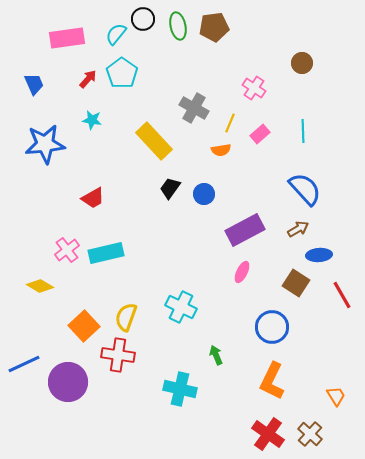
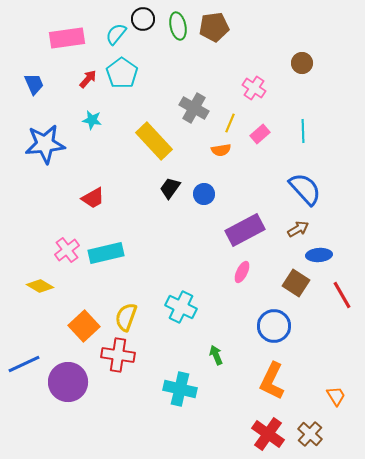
blue circle at (272, 327): moved 2 px right, 1 px up
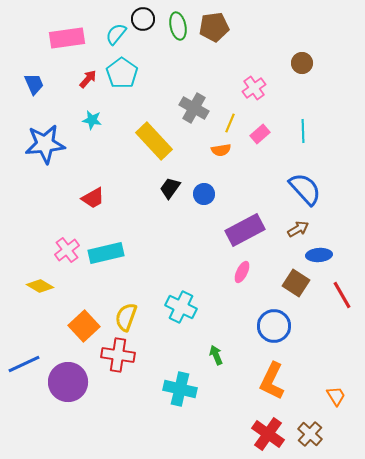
pink cross at (254, 88): rotated 20 degrees clockwise
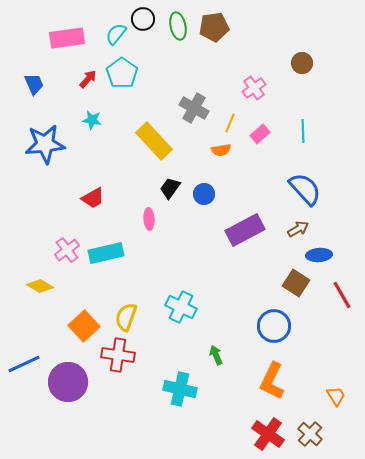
pink ellipse at (242, 272): moved 93 px left, 53 px up; rotated 30 degrees counterclockwise
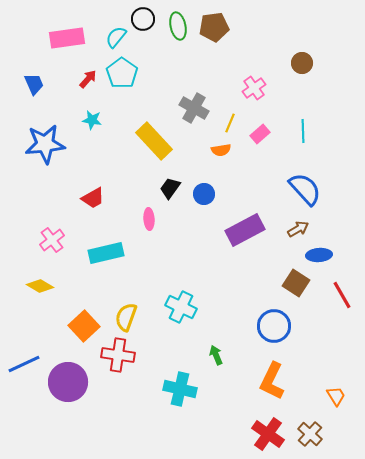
cyan semicircle at (116, 34): moved 3 px down
pink cross at (67, 250): moved 15 px left, 10 px up
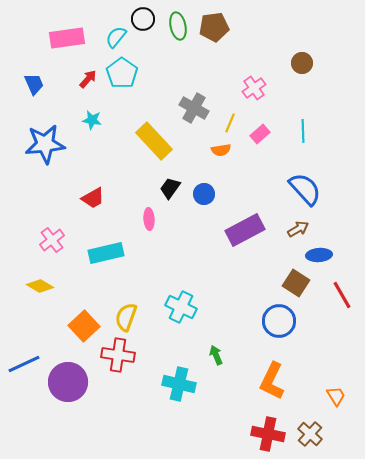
blue circle at (274, 326): moved 5 px right, 5 px up
cyan cross at (180, 389): moved 1 px left, 5 px up
red cross at (268, 434): rotated 24 degrees counterclockwise
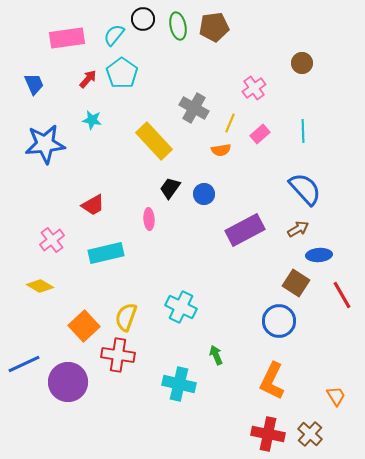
cyan semicircle at (116, 37): moved 2 px left, 2 px up
red trapezoid at (93, 198): moved 7 px down
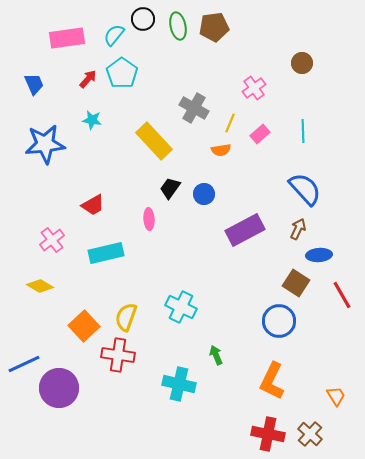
brown arrow at (298, 229): rotated 35 degrees counterclockwise
purple circle at (68, 382): moved 9 px left, 6 px down
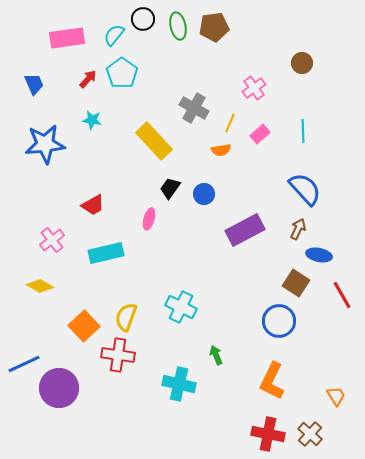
pink ellipse at (149, 219): rotated 20 degrees clockwise
blue ellipse at (319, 255): rotated 15 degrees clockwise
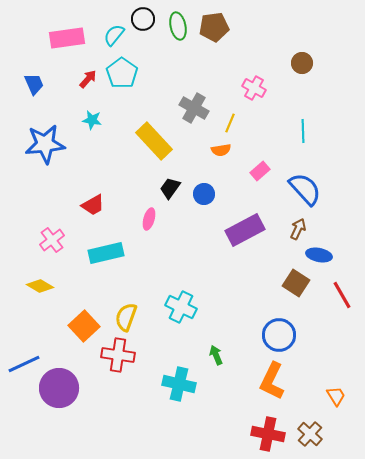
pink cross at (254, 88): rotated 25 degrees counterclockwise
pink rectangle at (260, 134): moved 37 px down
blue circle at (279, 321): moved 14 px down
